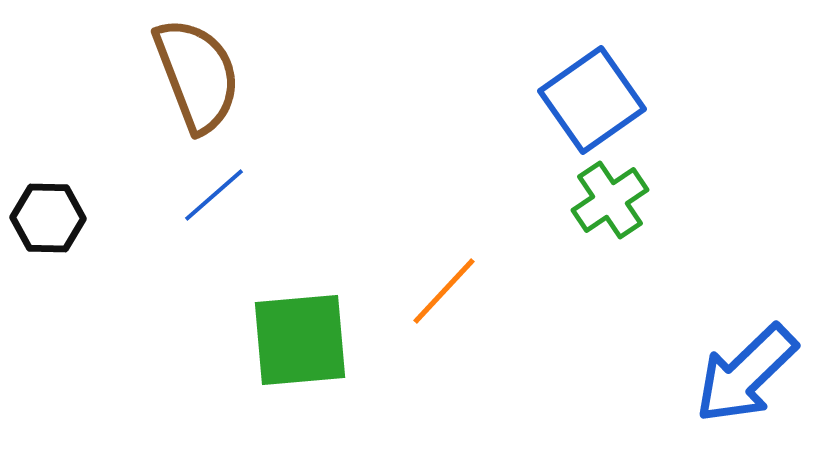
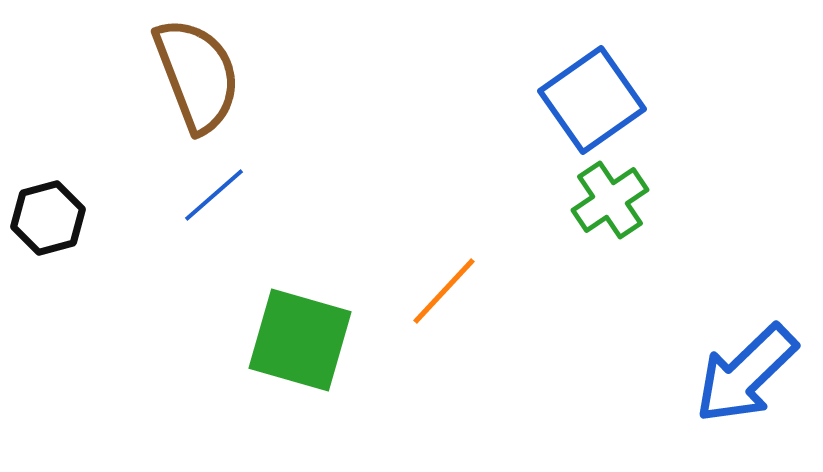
black hexagon: rotated 16 degrees counterclockwise
green square: rotated 21 degrees clockwise
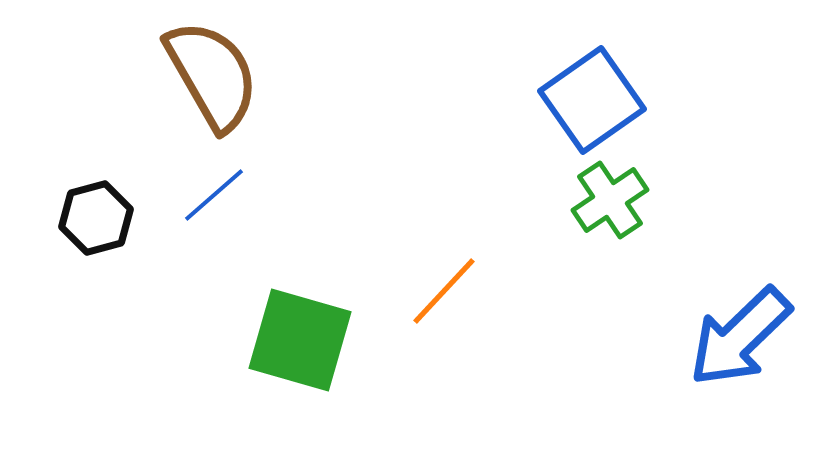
brown semicircle: moved 15 px right; rotated 9 degrees counterclockwise
black hexagon: moved 48 px right
blue arrow: moved 6 px left, 37 px up
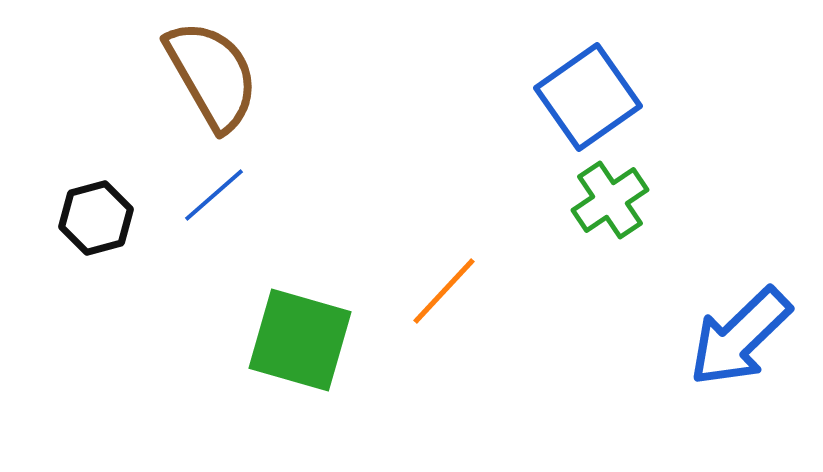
blue square: moved 4 px left, 3 px up
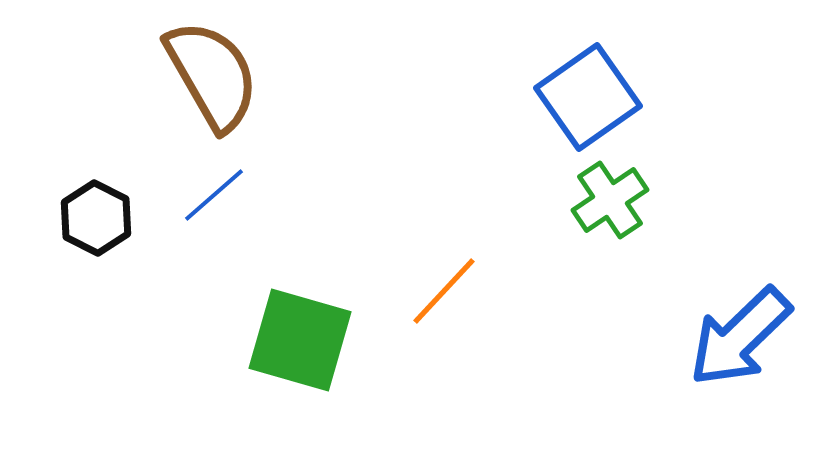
black hexagon: rotated 18 degrees counterclockwise
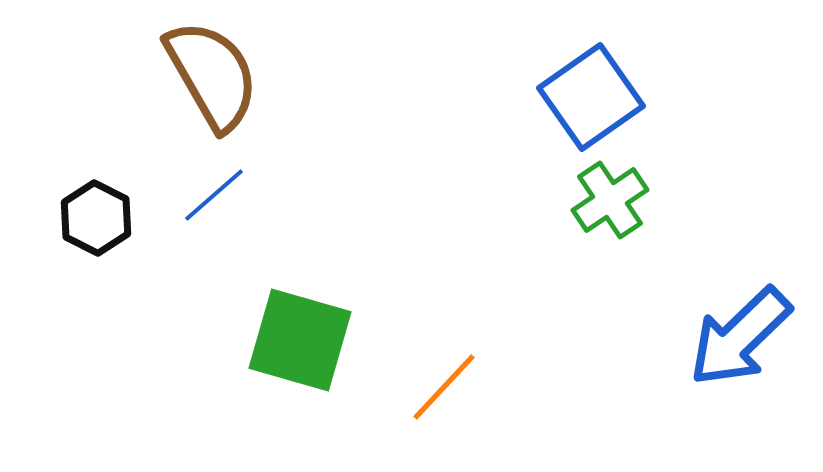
blue square: moved 3 px right
orange line: moved 96 px down
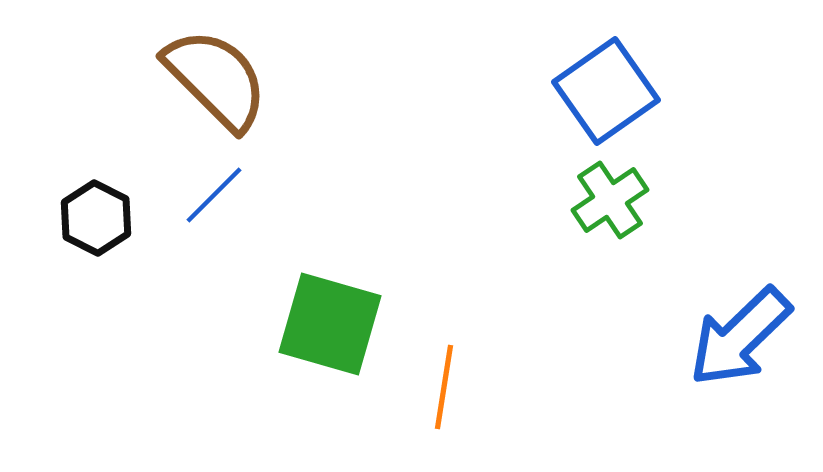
brown semicircle: moved 4 px right, 4 px down; rotated 15 degrees counterclockwise
blue square: moved 15 px right, 6 px up
blue line: rotated 4 degrees counterclockwise
green square: moved 30 px right, 16 px up
orange line: rotated 34 degrees counterclockwise
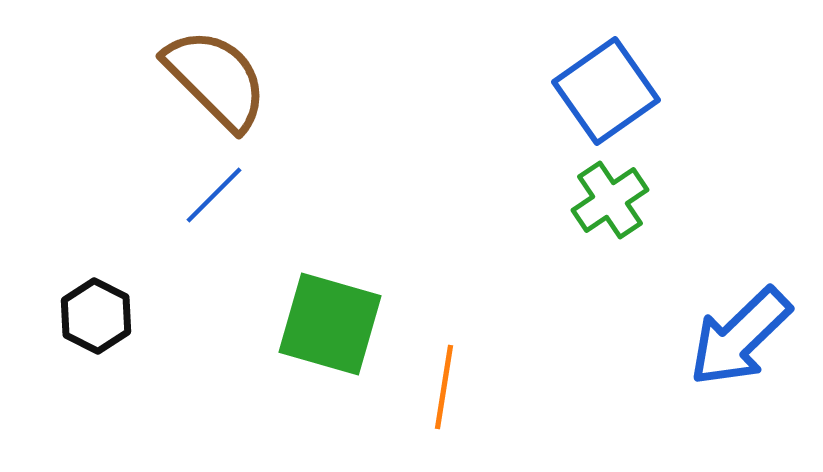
black hexagon: moved 98 px down
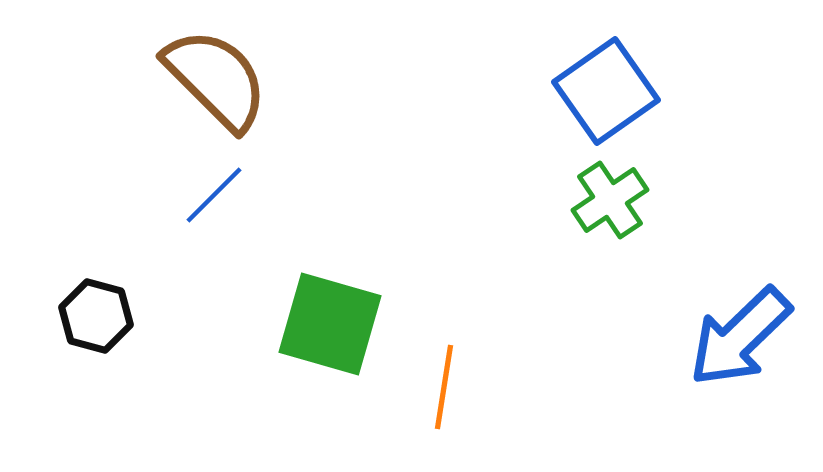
black hexagon: rotated 12 degrees counterclockwise
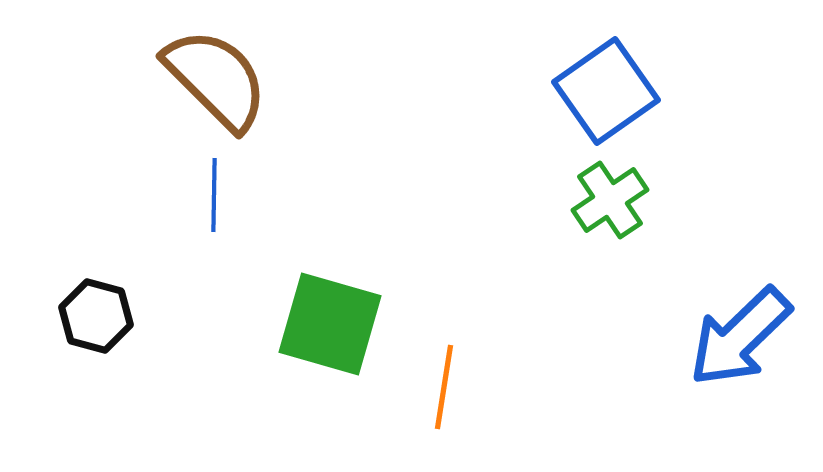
blue line: rotated 44 degrees counterclockwise
